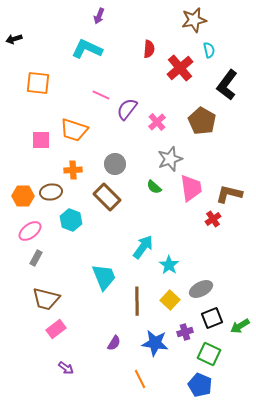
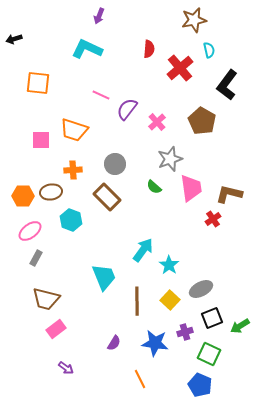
cyan arrow at (143, 247): moved 3 px down
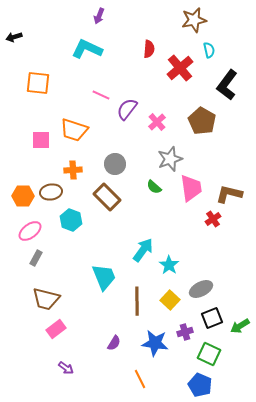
black arrow at (14, 39): moved 2 px up
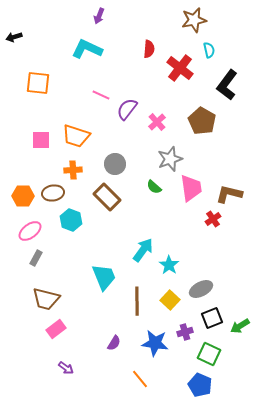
red cross at (180, 68): rotated 12 degrees counterclockwise
orange trapezoid at (74, 130): moved 2 px right, 6 px down
brown ellipse at (51, 192): moved 2 px right, 1 px down
orange line at (140, 379): rotated 12 degrees counterclockwise
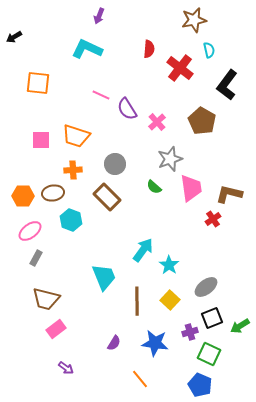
black arrow at (14, 37): rotated 14 degrees counterclockwise
purple semicircle at (127, 109): rotated 70 degrees counterclockwise
gray ellipse at (201, 289): moved 5 px right, 2 px up; rotated 10 degrees counterclockwise
purple cross at (185, 332): moved 5 px right
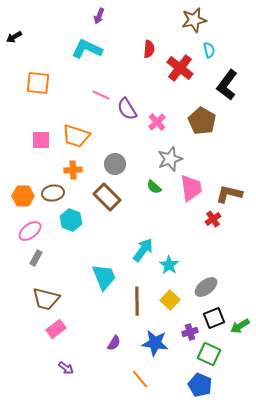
black square at (212, 318): moved 2 px right
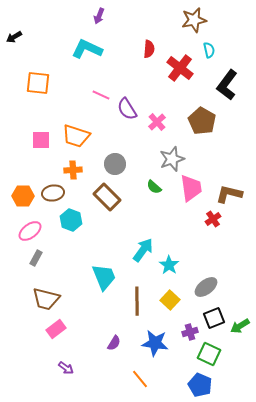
gray star at (170, 159): moved 2 px right
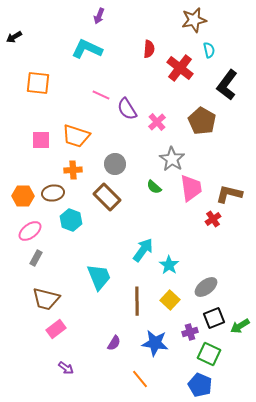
gray star at (172, 159): rotated 20 degrees counterclockwise
cyan trapezoid at (104, 277): moved 5 px left
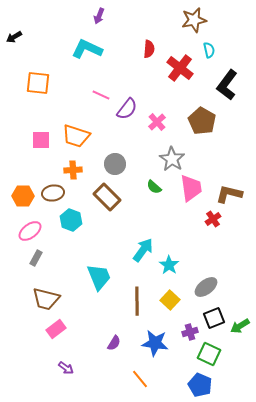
purple semicircle at (127, 109): rotated 110 degrees counterclockwise
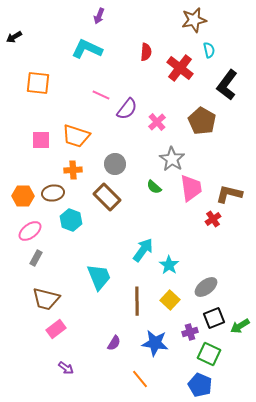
red semicircle at (149, 49): moved 3 px left, 3 px down
